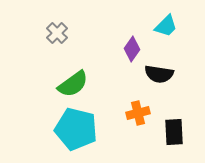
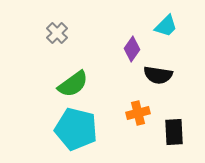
black semicircle: moved 1 px left, 1 px down
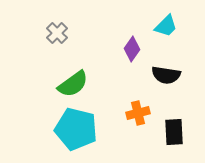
black semicircle: moved 8 px right
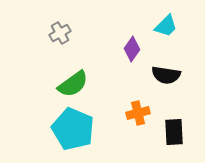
gray cross: moved 3 px right; rotated 15 degrees clockwise
cyan pentagon: moved 3 px left; rotated 9 degrees clockwise
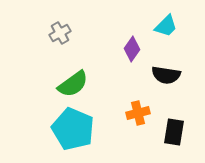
black rectangle: rotated 12 degrees clockwise
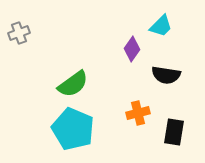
cyan trapezoid: moved 5 px left
gray cross: moved 41 px left; rotated 10 degrees clockwise
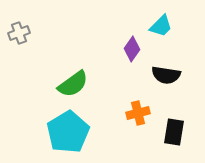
cyan pentagon: moved 5 px left, 3 px down; rotated 18 degrees clockwise
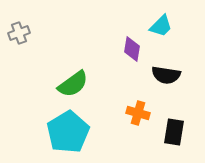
purple diamond: rotated 25 degrees counterclockwise
orange cross: rotated 30 degrees clockwise
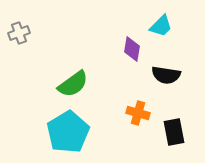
black rectangle: rotated 20 degrees counterclockwise
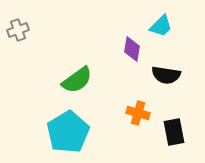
gray cross: moved 1 px left, 3 px up
green semicircle: moved 4 px right, 4 px up
